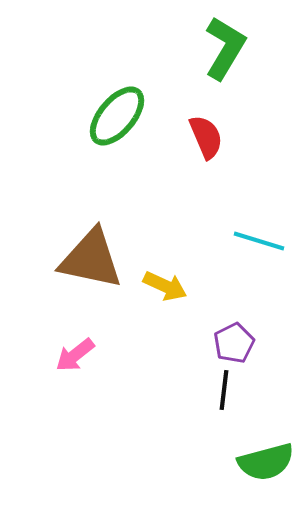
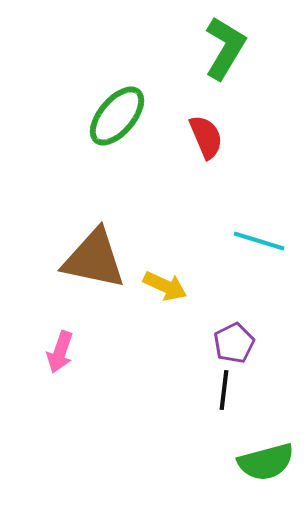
brown triangle: moved 3 px right
pink arrow: moved 15 px left, 3 px up; rotated 33 degrees counterclockwise
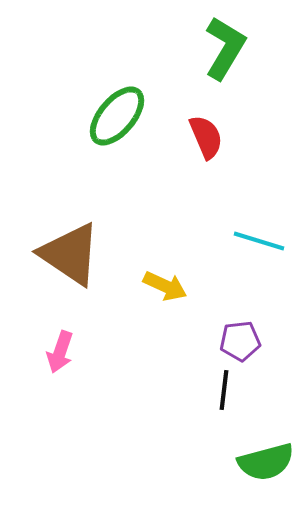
brown triangle: moved 24 px left, 5 px up; rotated 22 degrees clockwise
purple pentagon: moved 6 px right, 2 px up; rotated 21 degrees clockwise
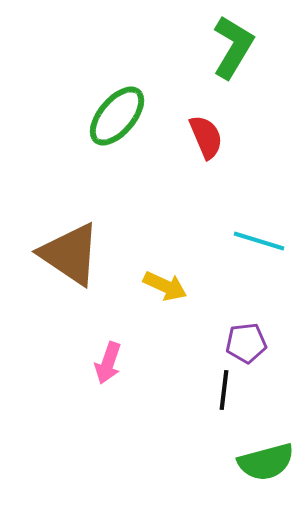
green L-shape: moved 8 px right, 1 px up
purple pentagon: moved 6 px right, 2 px down
pink arrow: moved 48 px right, 11 px down
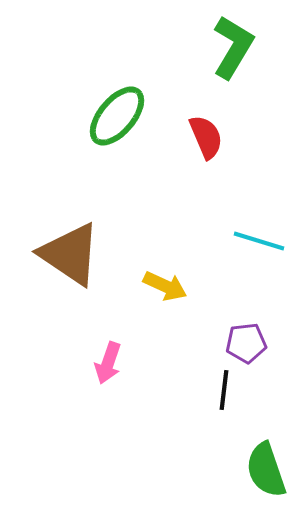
green semicircle: moved 8 px down; rotated 86 degrees clockwise
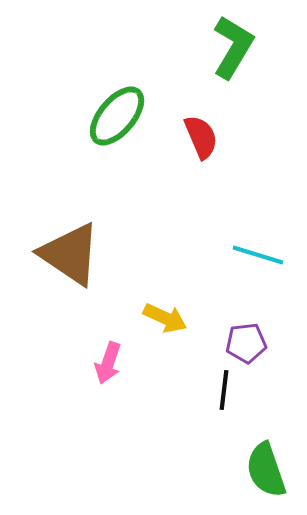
red semicircle: moved 5 px left
cyan line: moved 1 px left, 14 px down
yellow arrow: moved 32 px down
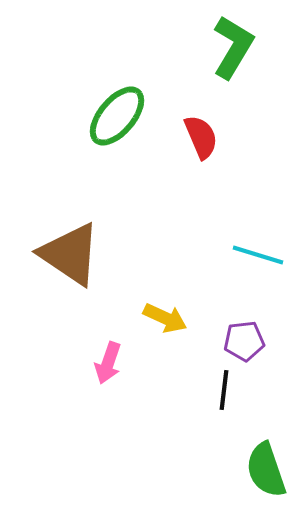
purple pentagon: moved 2 px left, 2 px up
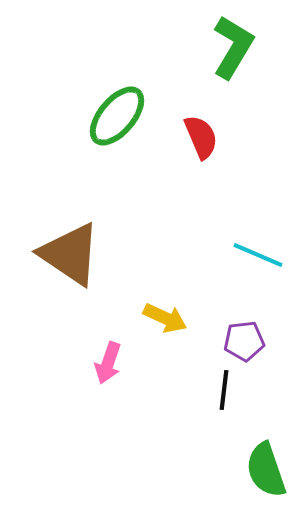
cyan line: rotated 6 degrees clockwise
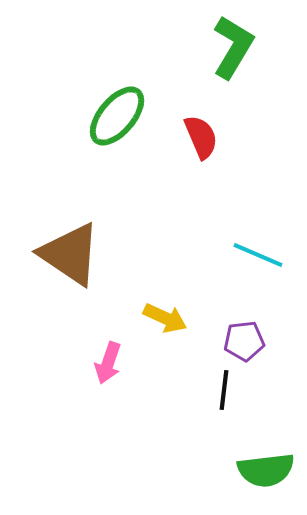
green semicircle: rotated 78 degrees counterclockwise
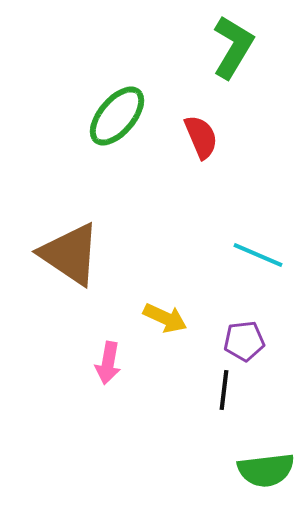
pink arrow: rotated 9 degrees counterclockwise
